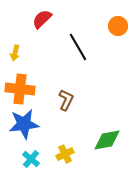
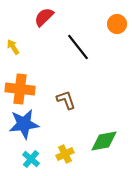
red semicircle: moved 2 px right, 2 px up
orange circle: moved 1 px left, 2 px up
black line: rotated 8 degrees counterclockwise
yellow arrow: moved 2 px left, 6 px up; rotated 133 degrees clockwise
brown L-shape: rotated 45 degrees counterclockwise
green diamond: moved 3 px left, 1 px down
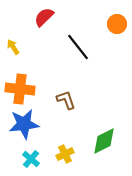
green diamond: rotated 16 degrees counterclockwise
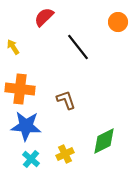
orange circle: moved 1 px right, 2 px up
blue star: moved 2 px right, 2 px down; rotated 12 degrees clockwise
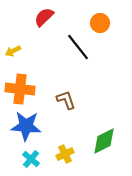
orange circle: moved 18 px left, 1 px down
yellow arrow: moved 4 px down; rotated 84 degrees counterclockwise
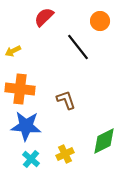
orange circle: moved 2 px up
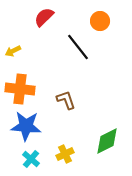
green diamond: moved 3 px right
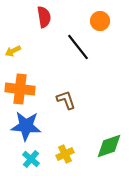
red semicircle: rotated 125 degrees clockwise
green diamond: moved 2 px right, 5 px down; rotated 8 degrees clockwise
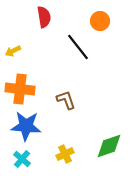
cyan cross: moved 9 px left
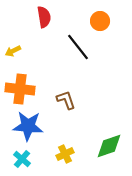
blue star: moved 2 px right
